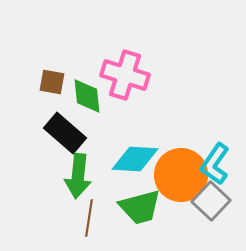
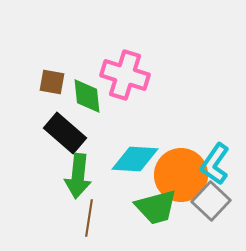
green trapezoid: moved 16 px right
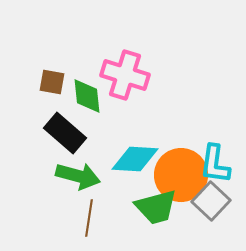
cyan L-shape: rotated 27 degrees counterclockwise
green arrow: rotated 81 degrees counterclockwise
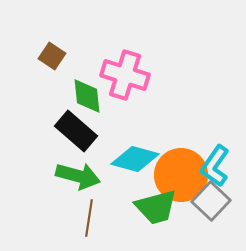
brown square: moved 26 px up; rotated 24 degrees clockwise
black rectangle: moved 11 px right, 2 px up
cyan diamond: rotated 12 degrees clockwise
cyan L-shape: moved 2 px down; rotated 27 degrees clockwise
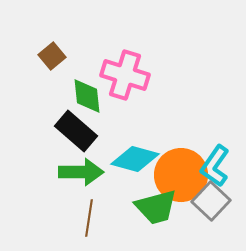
brown square: rotated 16 degrees clockwise
green arrow: moved 3 px right, 4 px up; rotated 15 degrees counterclockwise
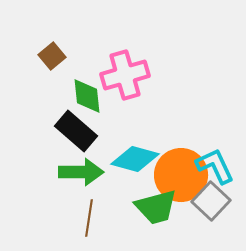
pink cross: rotated 33 degrees counterclockwise
cyan L-shape: rotated 120 degrees clockwise
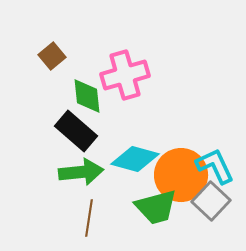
green arrow: rotated 6 degrees counterclockwise
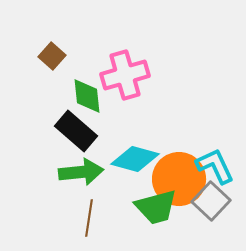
brown square: rotated 8 degrees counterclockwise
orange circle: moved 2 px left, 4 px down
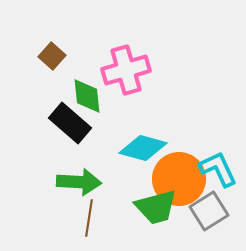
pink cross: moved 1 px right, 5 px up
black rectangle: moved 6 px left, 8 px up
cyan diamond: moved 8 px right, 11 px up
cyan L-shape: moved 3 px right, 3 px down
green arrow: moved 2 px left, 10 px down; rotated 9 degrees clockwise
gray square: moved 2 px left, 10 px down; rotated 15 degrees clockwise
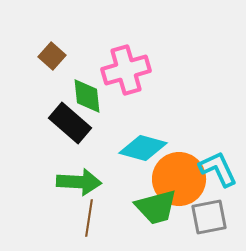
gray square: moved 6 px down; rotated 21 degrees clockwise
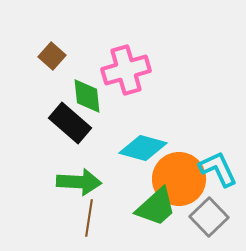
green trapezoid: rotated 27 degrees counterclockwise
gray square: rotated 33 degrees counterclockwise
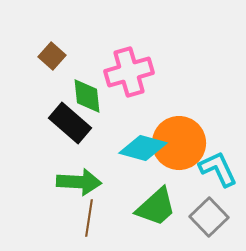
pink cross: moved 3 px right, 2 px down
orange circle: moved 36 px up
